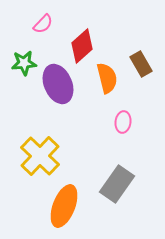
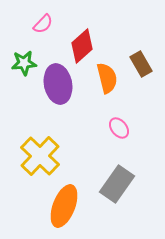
purple ellipse: rotated 12 degrees clockwise
pink ellipse: moved 4 px left, 6 px down; rotated 45 degrees counterclockwise
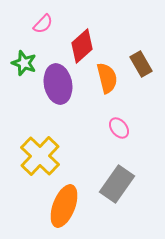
green star: rotated 25 degrees clockwise
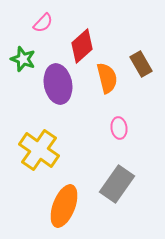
pink semicircle: moved 1 px up
green star: moved 1 px left, 4 px up
pink ellipse: rotated 30 degrees clockwise
yellow cross: moved 1 px left, 6 px up; rotated 9 degrees counterclockwise
